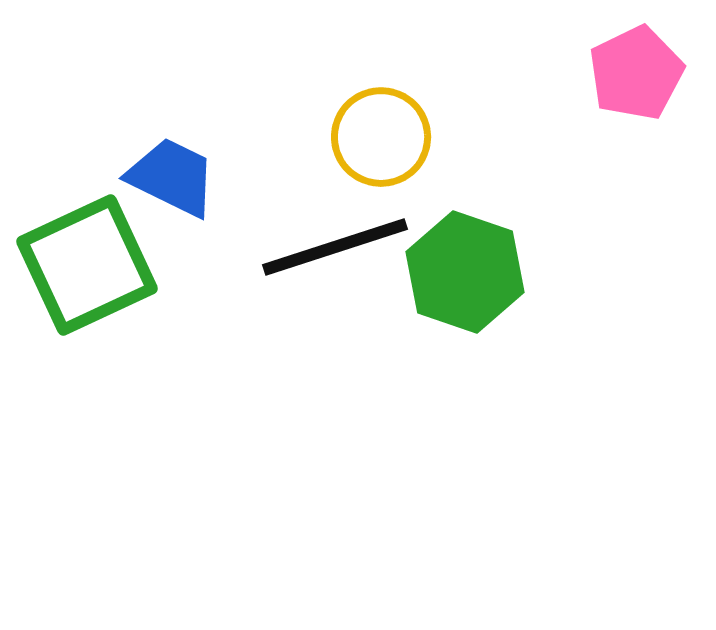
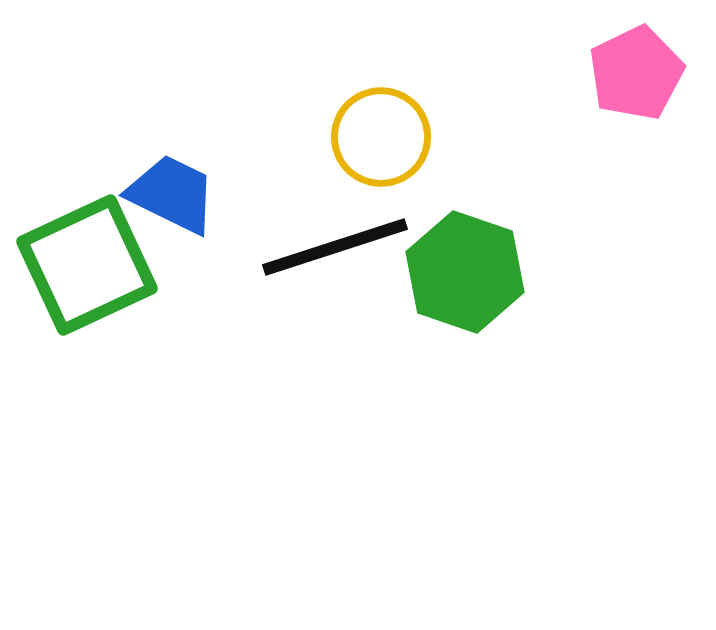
blue trapezoid: moved 17 px down
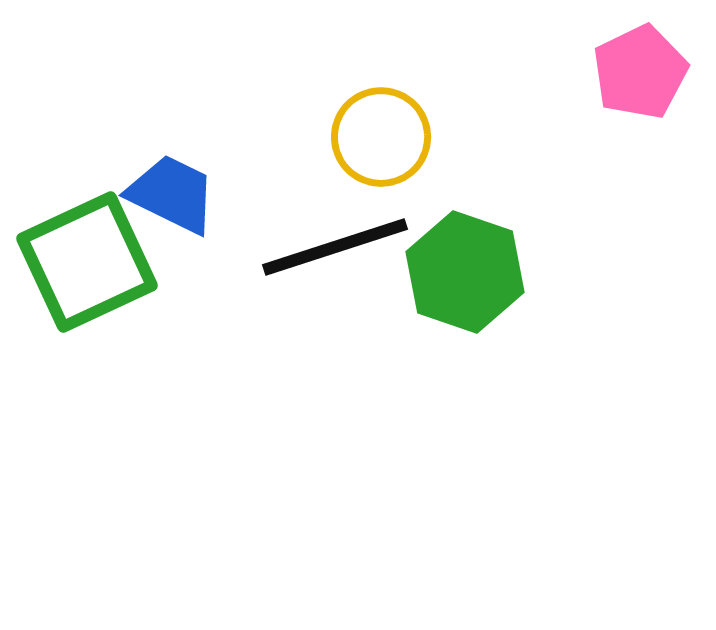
pink pentagon: moved 4 px right, 1 px up
green square: moved 3 px up
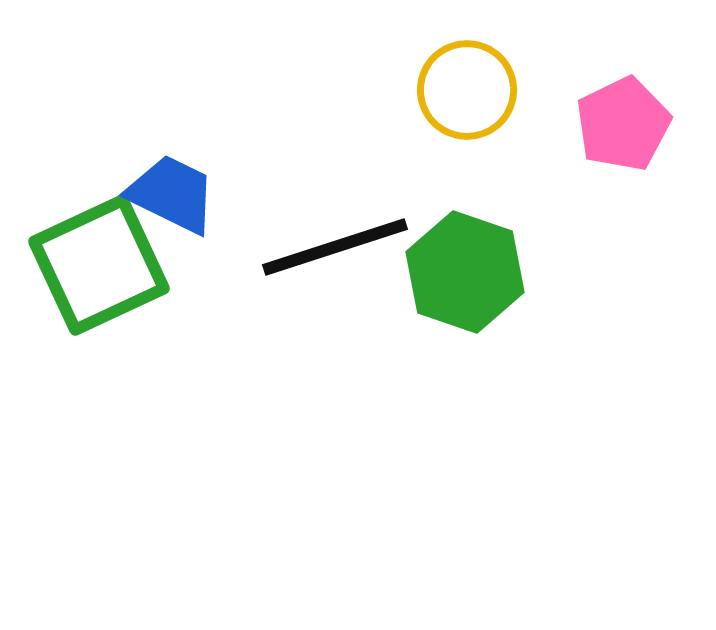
pink pentagon: moved 17 px left, 52 px down
yellow circle: moved 86 px right, 47 px up
green square: moved 12 px right, 3 px down
